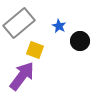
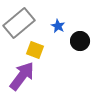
blue star: moved 1 px left
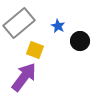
purple arrow: moved 2 px right, 1 px down
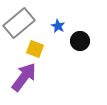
yellow square: moved 1 px up
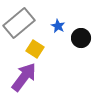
black circle: moved 1 px right, 3 px up
yellow square: rotated 12 degrees clockwise
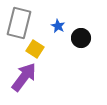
gray rectangle: rotated 36 degrees counterclockwise
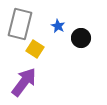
gray rectangle: moved 1 px right, 1 px down
purple arrow: moved 5 px down
